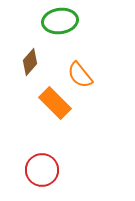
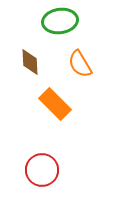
brown diamond: rotated 44 degrees counterclockwise
orange semicircle: moved 11 px up; rotated 8 degrees clockwise
orange rectangle: moved 1 px down
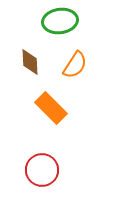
orange semicircle: moved 5 px left, 1 px down; rotated 116 degrees counterclockwise
orange rectangle: moved 4 px left, 4 px down
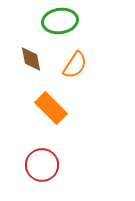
brown diamond: moved 1 px right, 3 px up; rotated 8 degrees counterclockwise
red circle: moved 5 px up
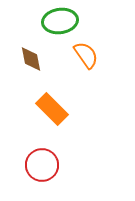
orange semicircle: moved 11 px right, 10 px up; rotated 68 degrees counterclockwise
orange rectangle: moved 1 px right, 1 px down
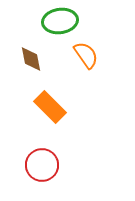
orange rectangle: moved 2 px left, 2 px up
